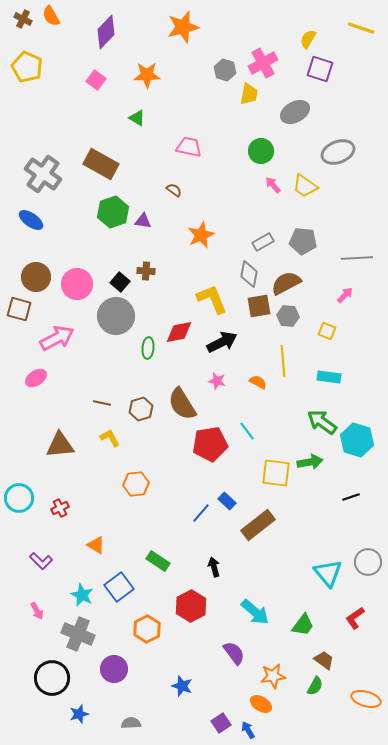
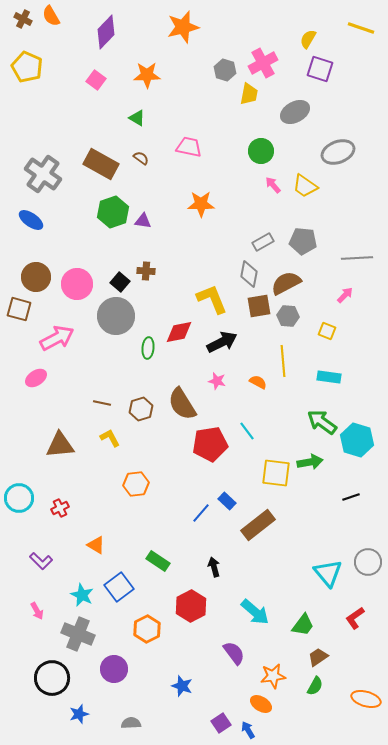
brown semicircle at (174, 190): moved 33 px left, 32 px up
orange star at (201, 235): moved 31 px up; rotated 24 degrees clockwise
brown trapezoid at (324, 660): moved 6 px left, 3 px up; rotated 70 degrees counterclockwise
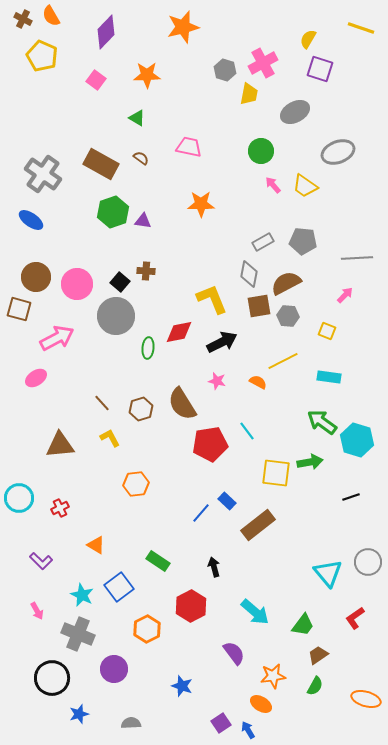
yellow pentagon at (27, 67): moved 15 px right, 11 px up
yellow line at (283, 361): rotated 68 degrees clockwise
brown line at (102, 403): rotated 36 degrees clockwise
brown trapezoid at (318, 657): moved 2 px up
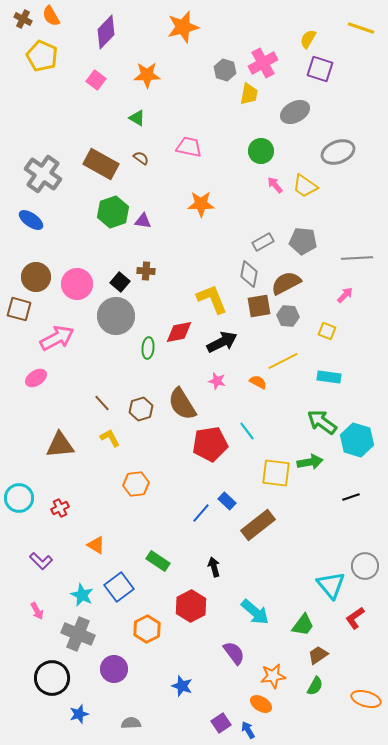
pink arrow at (273, 185): moved 2 px right
gray circle at (368, 562): moved 3 px left, 4 px down
cyan triangle at (328, 573): moved 3 px right, 12 px down
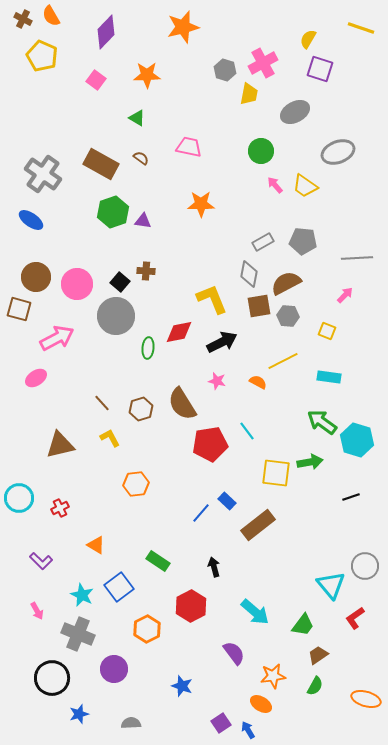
brown triangle at (60, 445): rotated 8 degrees counterclockwise
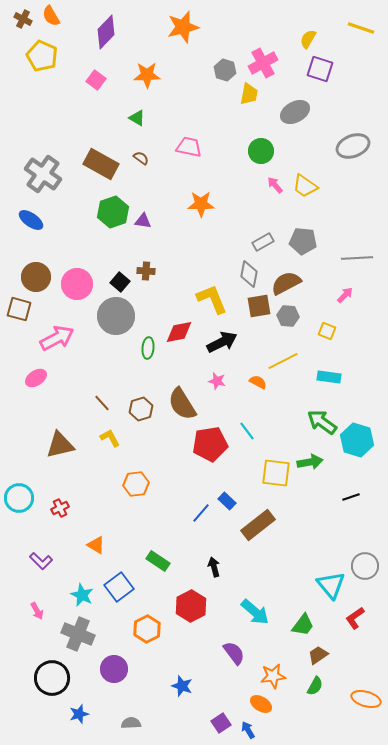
gray ellipse at (338, 152): moved 15 px right, 6 px up
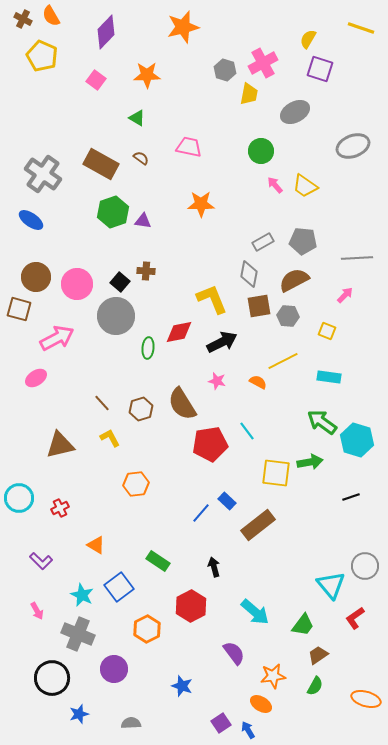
brown semicircle at (286, 283): moved 8 px right, 3 px up
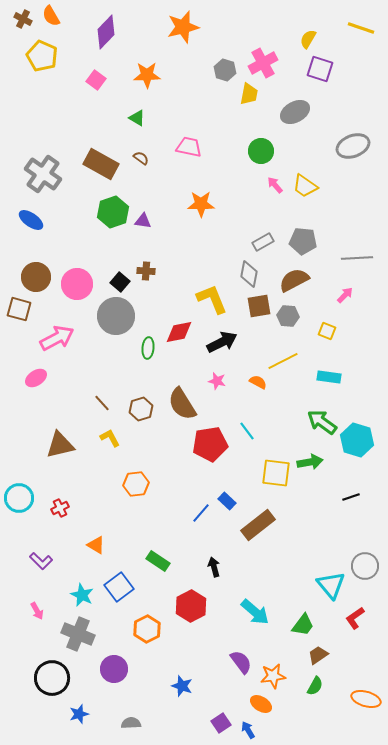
purple semicircle at (234, 653): moved 7 px right, 9 px down
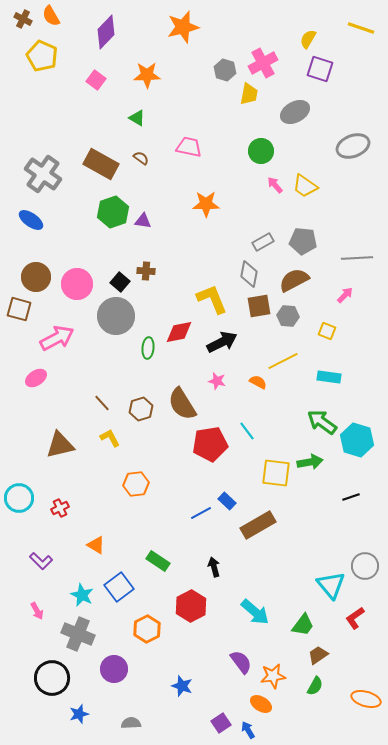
orange star at (201, 204): moved 5 px right
blue line at (201, 513): rotated 20 degrees clockwise
brown rectangle at (258, 525): rotated 8 degrees clockwise
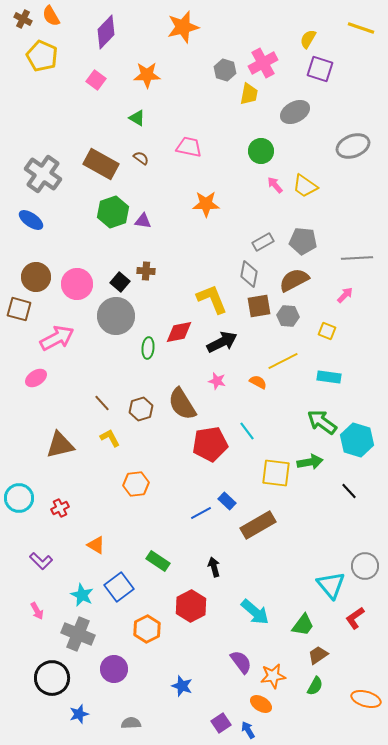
black line at (351, 497): moved 2 px left, 6 px up; rotated 66 degrees clockwise
